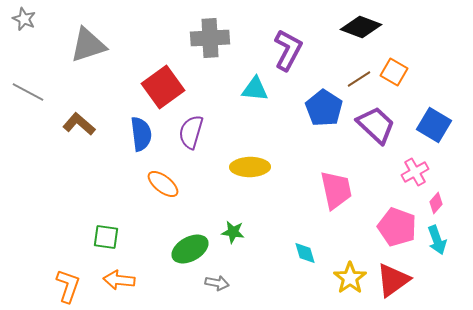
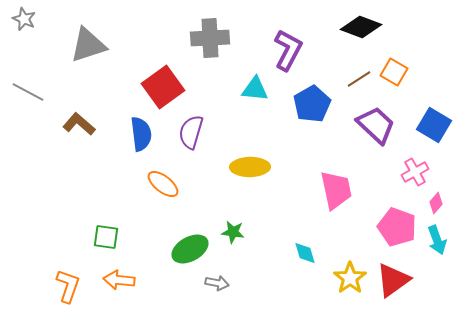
blue pentagon: moved 12 px left, 4 px up; rotated 9 degrees clockwise
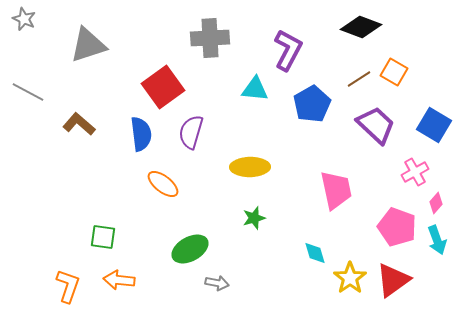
green star: moved 21 px right, 14 px up; rotated 25 degrees counterclockwise
green square: moved 3 px left
cyan diamond: moved 10 px right
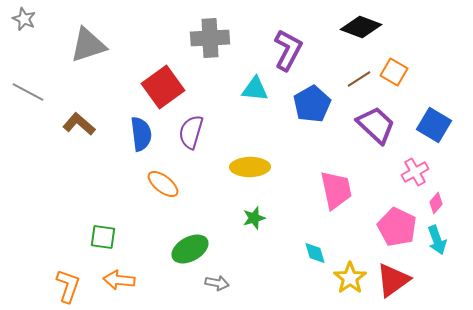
pink pentagon: rotated 6 degrees clockwise
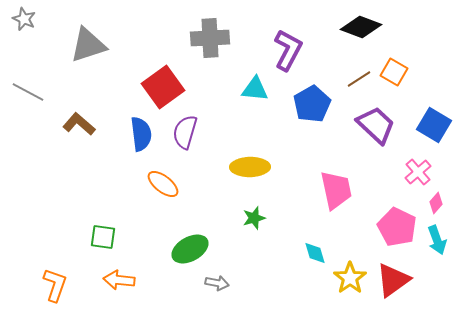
purple semicircle: moved 6 px left
pink cross: moved 3 px right; rotated 12 degrees counterclockwise
orange L-shape: moved 13 px left, 1 px up
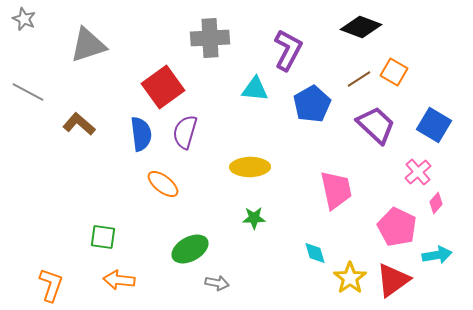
green star: rotated 15 degrees clockwise
cyan arrow: moved 15 px down; rotated 80 degrees counterclockwise
orange L-shape: moved 4 px left
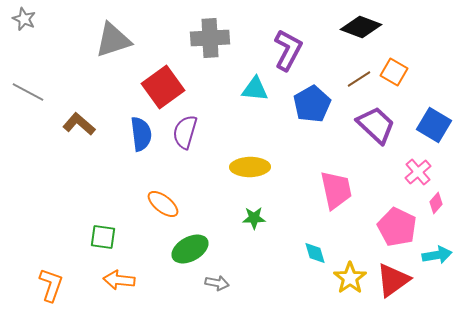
gray triangle: moved 25 px right, 5 px up
orange ellipse: moved 20 px down
